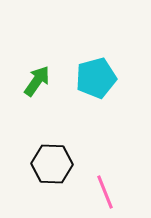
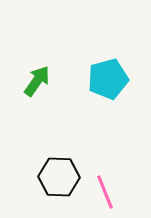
cyan pentagon: moved 12 px right, 1 px down
black hexagon: moved 7 px right, 13 px down
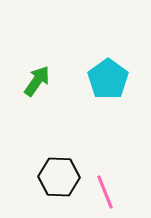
cyan pentagon: rotated 21 degrees counterclockwise
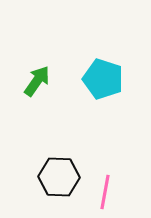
cyan pentagon: moved 5 px left; rotated 18 degrees counterclockwise
pink line: rotated 32 degrees clockwise
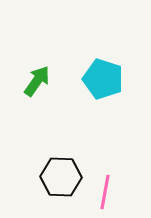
black hexagon: moved 2 px right
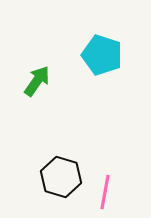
cyan pentagon: moved 1 px left, 24 px up
black hexagon: rotated 15 degrees clockwise
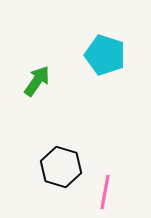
cyan pentagon: moved 3 px right
black hexagon: moved 10 px up
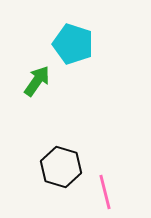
cyan pentagon: moved 32 px left, 11 px up
pink line: rotated 24 degrees counterclockwise
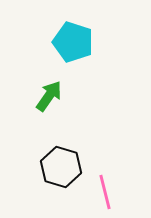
cyan pentagon: moved 2 px up
green arrow: moved 12 px right, 15 px down
